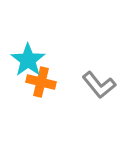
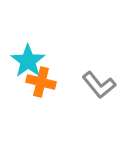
cyan star: moved 1 px down
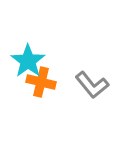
gray L-shape: moved 7 px left
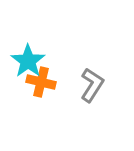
gray L-shape: rotated 108 degrees counterclockwise
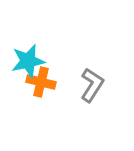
cyan star: rotated 24 degrees clockwise
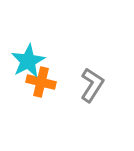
cyan star: rotated 16 degrees counterclockwise
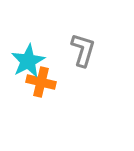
gray L-shape: moved 9 px left, 35 px up; rotated 16 degrees counterclockwise
